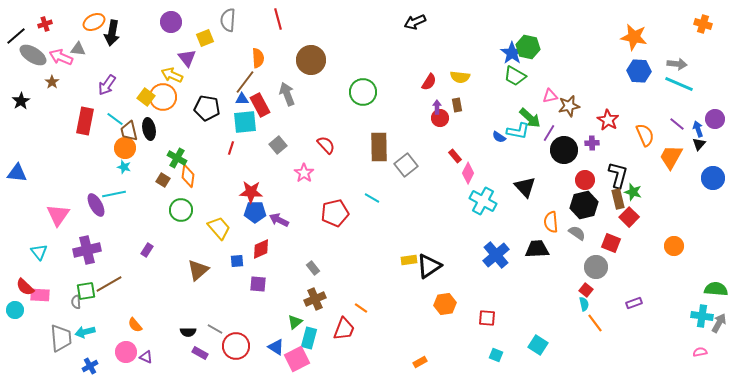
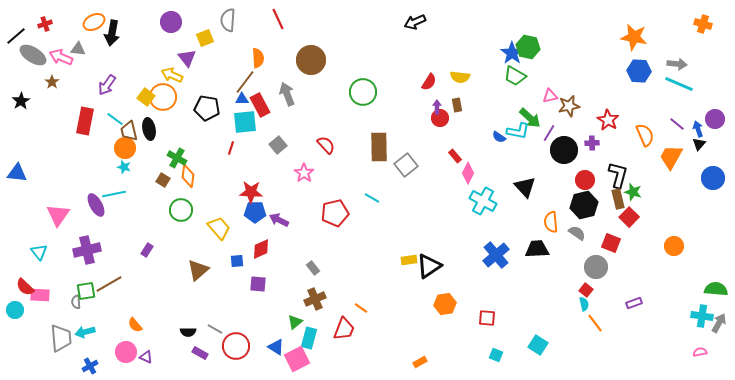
red line at (278, 19): rotated 10 degrees counterclockwise
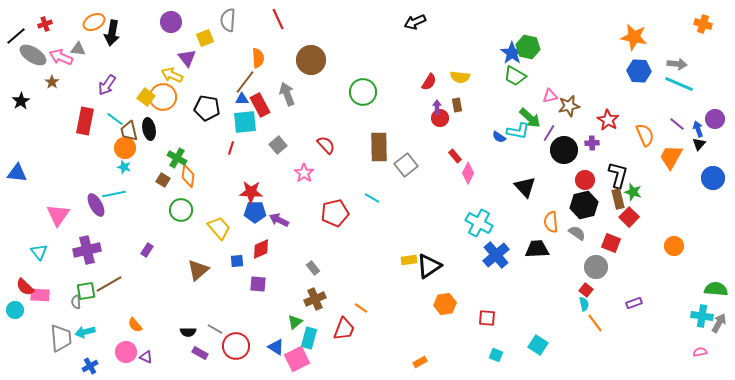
cyan cross at (483, 201): moved 4 px left, 22 px down
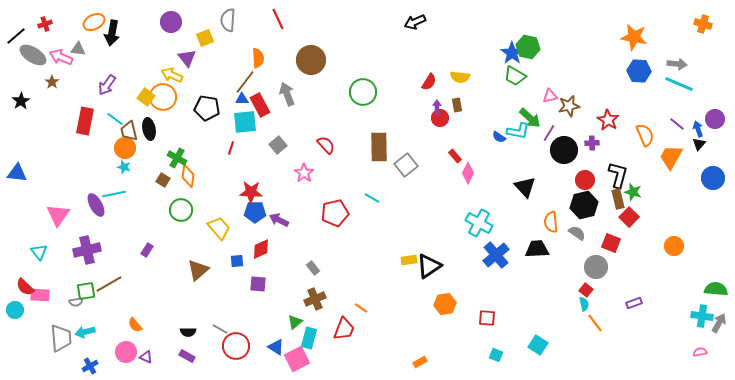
gray semicircle at (76, 302): rotated 96 degrees counterclockwise
gray line at (215, 329): moved 5 px right
purple rectangle at (200, 353): moved 13 px left, 3 px down
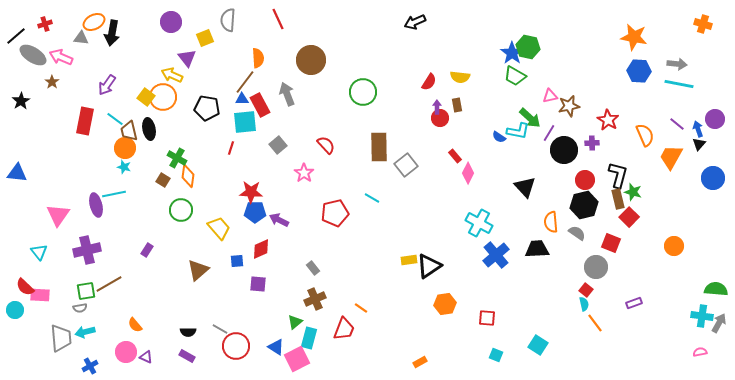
gray triangle at (78, 49): moved 3 px right, 11 px up
cyan line at (679, 84): rotated 12 degrees counterclockwise
purple ellipse at (96, 205): rotated 15 degrees clockwise
gray semicircle at (76, 302): moved 4 px right, 6 px down
